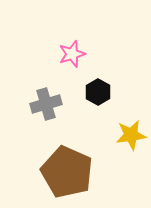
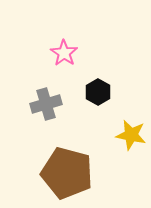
pink star: moved 8 px left, 1 px up; rotated 20 degrees counterclockwise
yellow star: rotated 20 degrees clockwise
brown pentagon: moved 1 px down; rotated 9 degrees counterclockwise
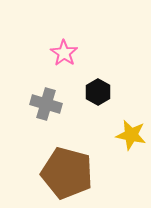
gray cross: rotated 32 degrees clockwise
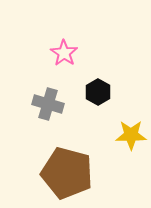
gray cross: moved 2 px right
yellow star: rotated 12 degrees counterclockwise
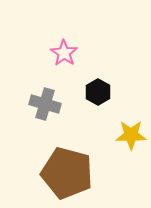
gray cross: moved 3 px left
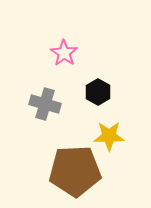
yellow star: moved 22 px left, 1 px down
brown pentagon: moved 8 px right, 2 px up; rotated 18 degrees counterclockwise
